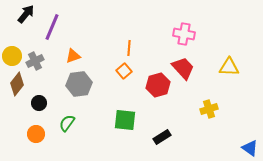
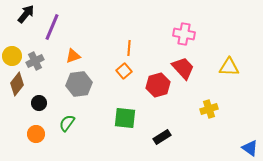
green square: moved 2 px up
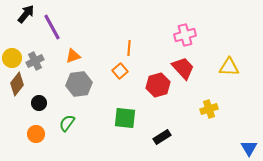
purple line: rotated 52 degrees counterclockwise
pink cross: moved 1 px right, 1 px down; rotated 25 degrees counterclockwise
yellow circle: moved 2 px down
orange square: moved 4 px left
blue triangle: moved 1 px left; rotated 24 degrees clockwise
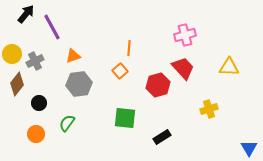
yellow circle: moved 4 px up
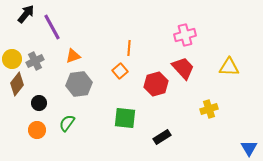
yellow circle: moved 5 px down
red hexagon: moved 2 px left, 1 px up
orange circle: moved 1 px right, 4 px up
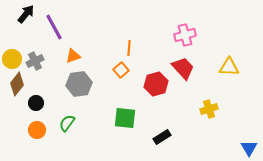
purple line: moved 2 px right
orange square: moved 1 px right, 1 px up
black circle: moved 3 px left
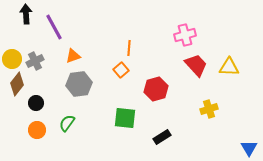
black arrow: rotated 42 degrees counterclockwise
red trapezoid: moved 13 px right, 3 px up
red hexagon: moved 5 px down
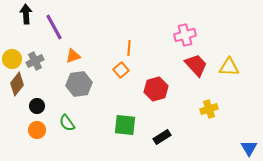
black circle: moved 1 px right, 3 px down
green square: moved 7 px down
green semicircle: rotated 72 degrees counterclockwise
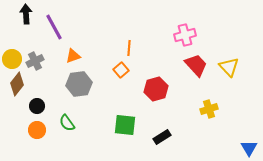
yellow triangle: rotated 45 degrees clockwise
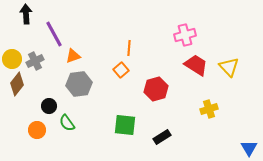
purple line: moved 7 px down
red trapezoid: rotated 15 degrees counterclockwise
black circle: moved 12 px right
